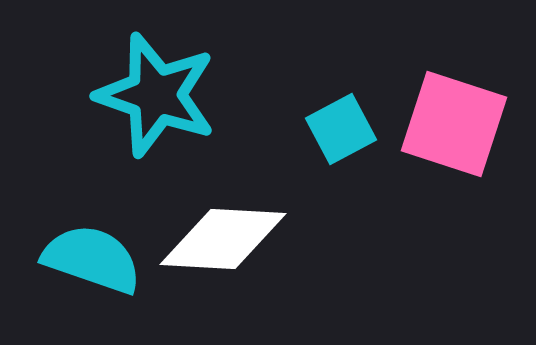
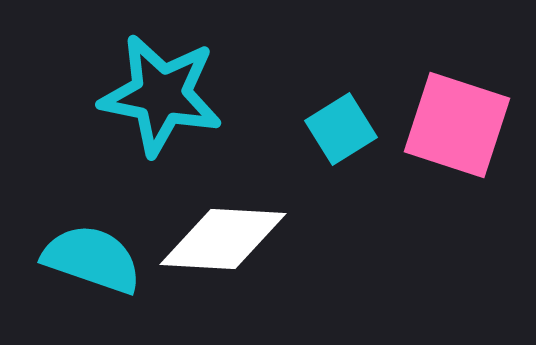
cyan star: moved 5 px right; rotated 8 degrees counterclockwise
pink square: moved 3 px right, 1 px down
cyan square: rotated 4 degrees counterclockwise
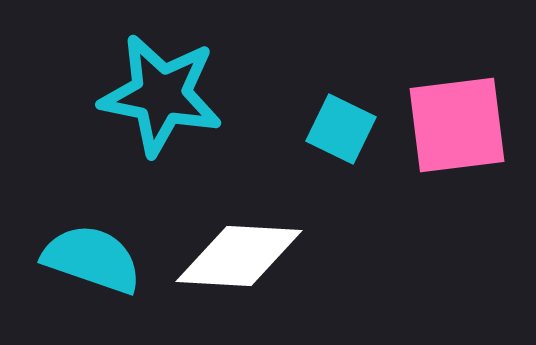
pink square: rotated 25 degrees counterclockwise
cyan square: rotated 32 degrees counterclockwise
white diamond: moved 16 px right, 17 px down
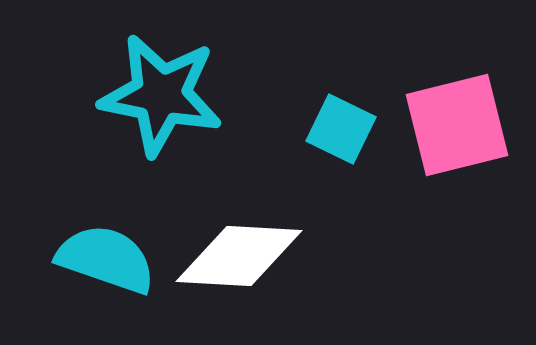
pink square: rotated 7 degrees counterclockwise
cyan semicircle: moved 14 px right
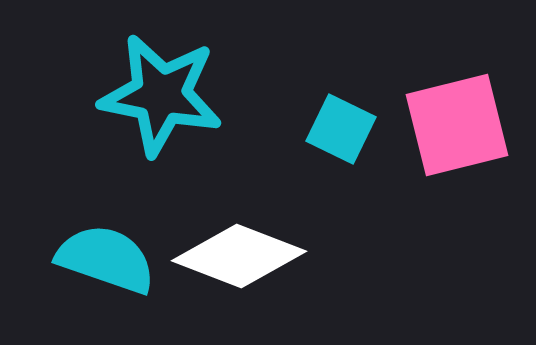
white diamond: rotated 18 degrees clockwise
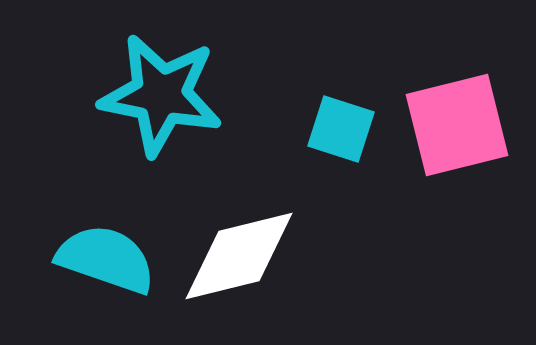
cyan square: rotated 8 degrees counterclockwise
white diamond: rotated 35 degrees counterclockwise
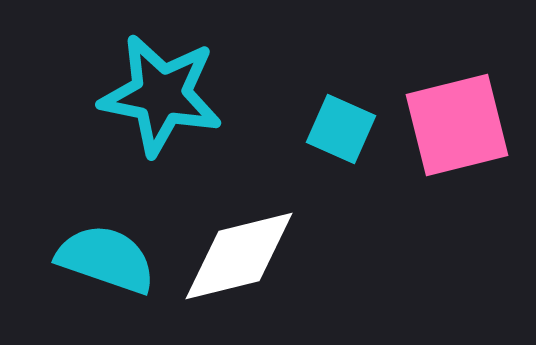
cyan square: rotated 6 degrees clockwise
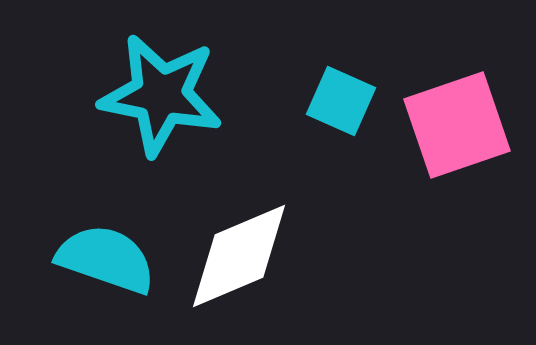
pink square: rotated 5 degrees counterclockwise
cyan square: moved 28 px up
white diamond: rotated 9 degrees counterclockwise
